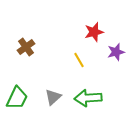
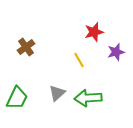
gray triangle: moved 4 px right, 4 px up
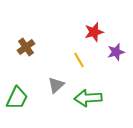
gray triangle: moved 1 px left, 8 px up
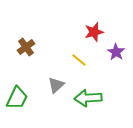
purple star: rotated 24 degrees counterclockwise
yellow line: rotated 21 degrees counterclockwise
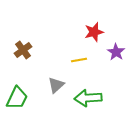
brown cross: moved 3 px left, 3 px down
yellow line: rotated 49 degrees counterclockwise
